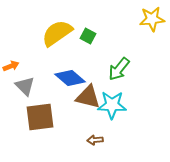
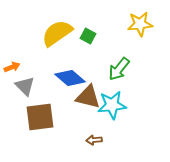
yellow star: moved 12 px left, 5 px down
orange arrow: moved 1 px right, 1 px down
cyan star: rotated 8 degrees counterclockwise
brown arrow: moved 1 px left
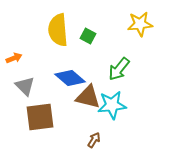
yellow semicircle: moved 1 px right, 3 px up; rotated 60 degrees counterclockwise
orange arrow: moved 2 px right, 9 px up
brown arrow: rotated 126 degrees clockwise
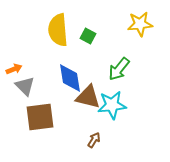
orange arrow: moved 11 px down
blue diamond: rotated 40 degrees clockwise
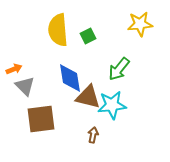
green square: rotated 35 degrees clockwise
brown square: moved 1 px right, 2 px down
brown arrow: moved 1 px left, 5 px up; rotated 21 degrees counterclockwise
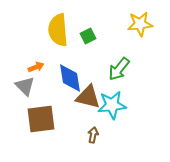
orange arrow: moved 22 px right, 2 px up
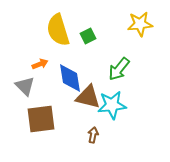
yellow semicircle: rotated 12 degrees counterclockwise
orange arrow: moved 4 px right, 3 px up
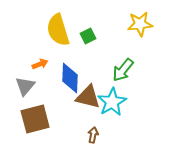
green arrow: moved 4 px right, 1 px down
blue diamond: rotated 12 degrees clockwise
gray triangle: rotated 25 degrees clockwise
cyan star: moved 3 px up; rotated 24 degrees counterclockwise
brown square: moved 6 px left; rotated 8 degrees counterclockwise
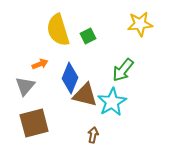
blue diamond: rotated 20 degrees clockwise
brown triangle: moved 3 px left, 2 px up
brown square: moved 1 px left, 4 px down
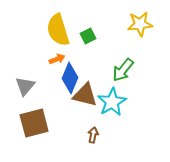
orange arrow: moved 17 px right, 5 px up
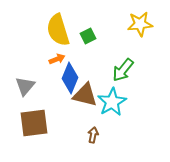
brown square: rotated 8 degrees clockwise
